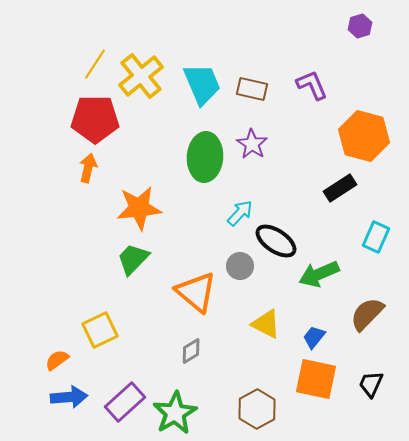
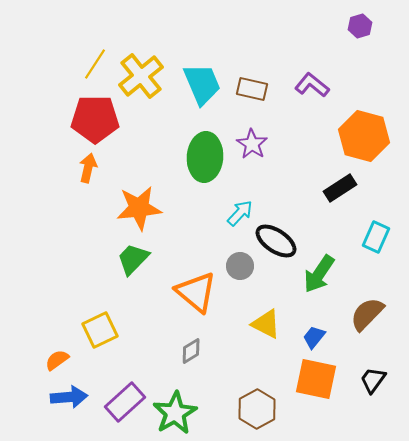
purple L-shape: rotated 28 degrees counterclockwise
green arrow: rotated 33 degrees counterclockwise
black trapezoid: moved 2 px right, 4 px up; rotated 12 degrees clockwise
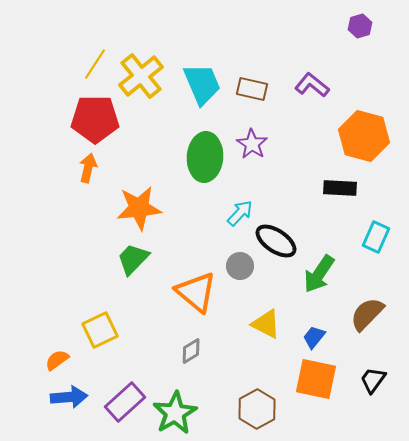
black rectangle: rotated 36 degrees clockwise
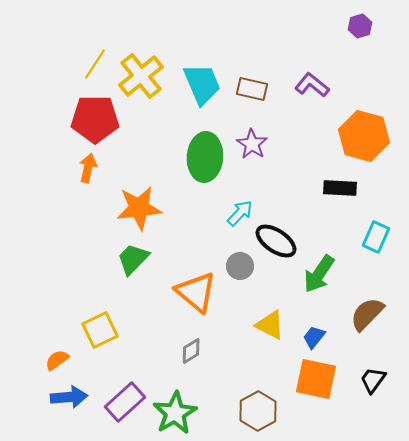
yellow triangle: moved 4 px right, 1 px down
brown hexagon: moved 1 px right, 2 px down
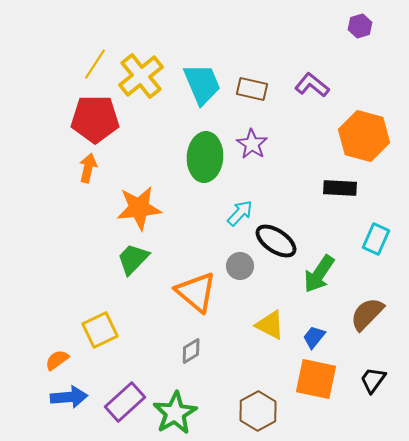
cyan rectangle: moved 2 px down
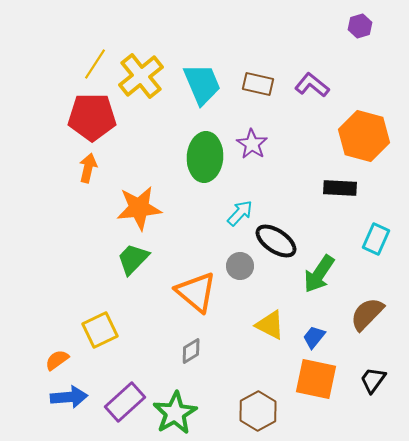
brown rectangle: moved 6 px right, 5 px up
red pentagon: moved 3 px left, 2 px up
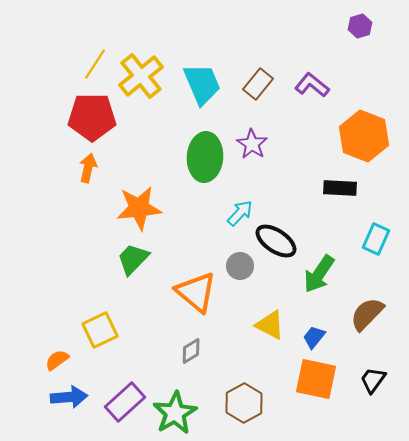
brown rectangle: rotated 64 degrees counterclockwise
orange hexagon: rotated 6 degrees clockwise
brown hexagon: moved 14 px left, 8 px up
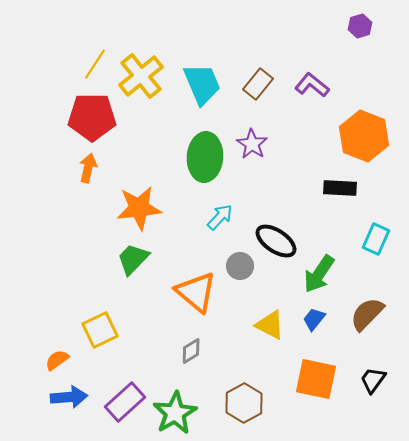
cyan arrow: moved 20 px left, 4 px down
blue trapezoid: moved 18 px up
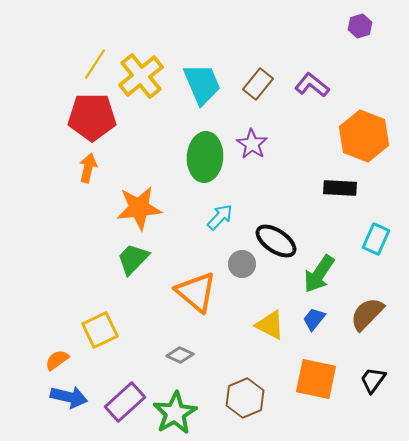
gray circle: moved 2 px right, 2 px up
gray diamond: moved 11 px left, 4 px down; rotated 56 degrees clockwise
blue arrow: rotated 18 degrees clockwise
brown hexagon: moved 1 px right, 5 px up; rotated 6 degrees clockwise
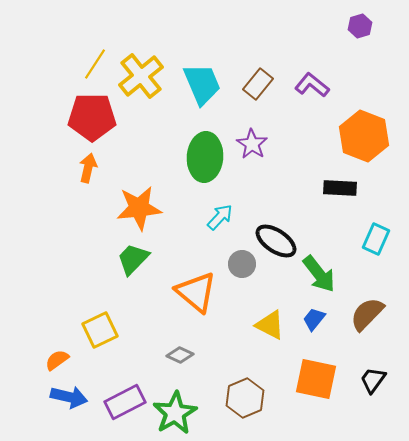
green arrow: rotated 72 degrees counterclockwise
purple rectangle: rotated 15 degrees clockwise
